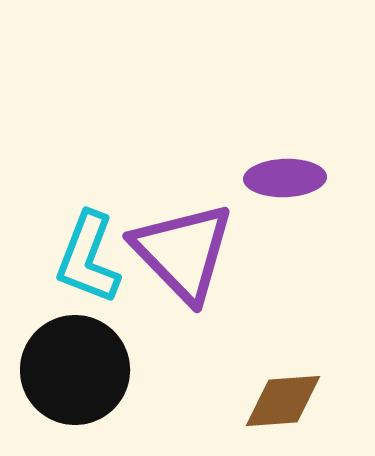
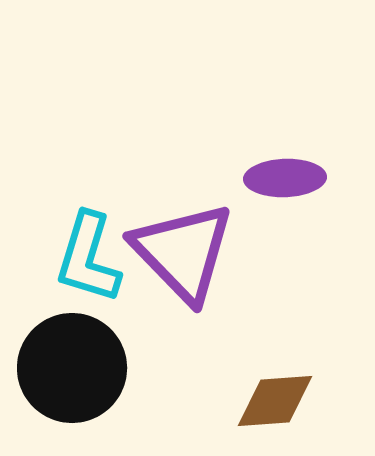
cyan L-shape: rotated 4 degrees counterclockwise
black circle: moved 3 px left, 2 px up
brown diamond: moved 8 px left
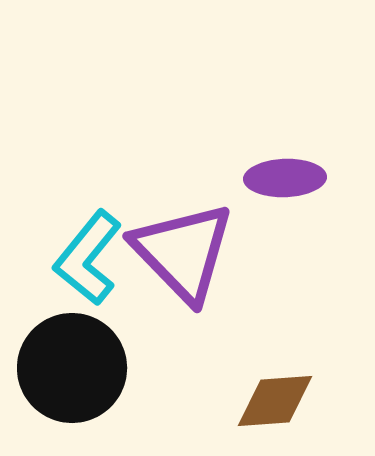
cyan L-shape: rotated 22 degrees clockwise
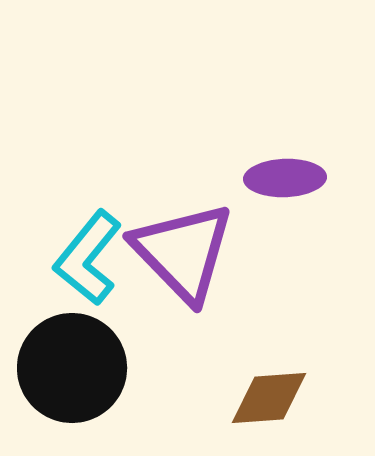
brown diamond: moved 6 px left, 3 px up
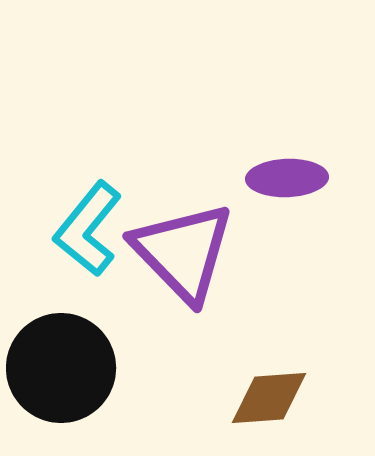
purple ellipse: moved 2 px right
cyan L-shape: moved 29 px up
black circle: moved 11 px left
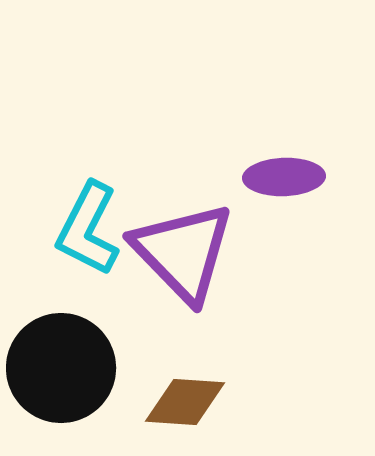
purple ellipse: moved 3 px left, 1 px up
cyan L-shape: rotated 12 degrees counterclockwise
brown diamond: moved 84 px left, 4 px down; rotated 8 degrees clockwise
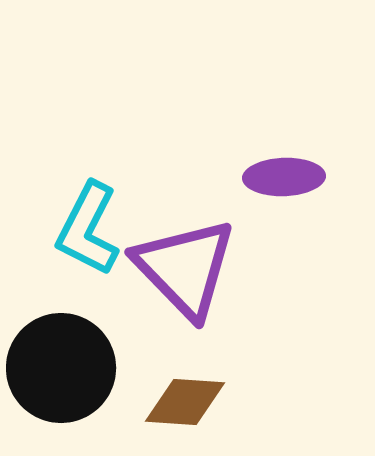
purple triangle: moved 2 px right, 16 px down
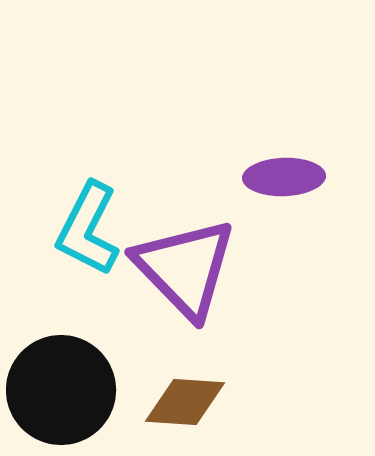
black circle: moved 22 px down
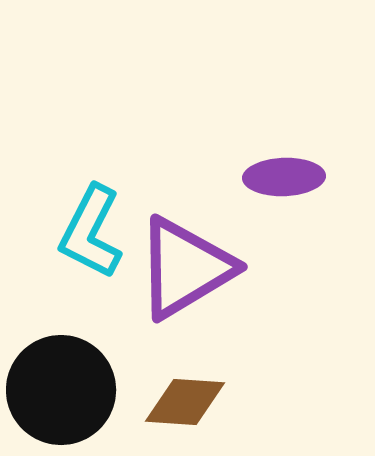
cyan L-shape: moved 3 px right, 3 px down
purple triangle: rotated 43 degrees clockwise
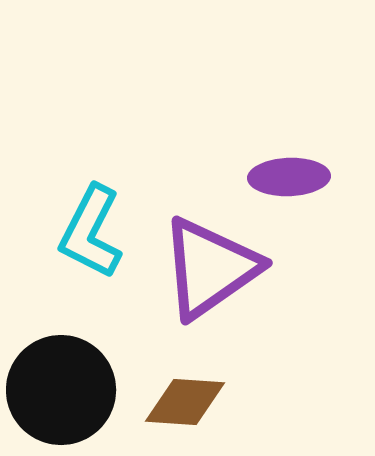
purple ellipse: moved 5 px right
purple triangle: moved 25 px right; rotated 4 degrees counterclockwise
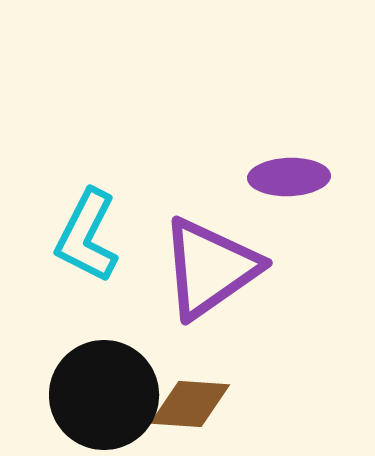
cyan L-shape: moved 4 px left, 4 px down
black circle: moved 43 px right, 5 px down
brown diamond: moved 5 px right, 2 px down
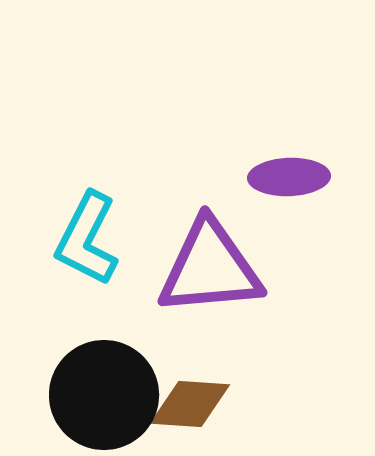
cyan L-shape: moved 3 px down
purple triangle: rotated 30 degrees clockwise
